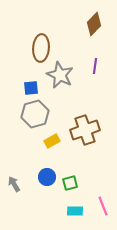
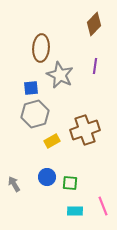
green square: rotated 21 degrees clockwise
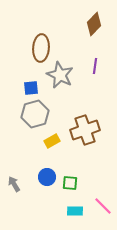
pink line: rotated 24 degrees counterclockwise
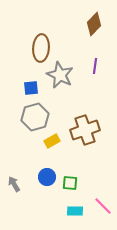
gray hexagon: moved 3 px down
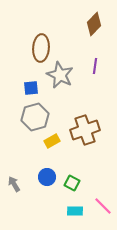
green square: moved 2 px right; rotated 21 degrees clockwise
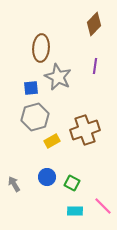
gray star: moved 2 px left, 2 px down
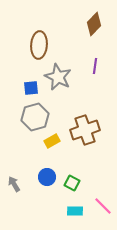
brown ellipse: moved 2 px left, 3 px up
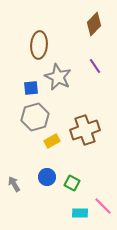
purple line: rotated 42 degrees counterclockwise
cyan rectangle: moved 5 px right, 2 px down
